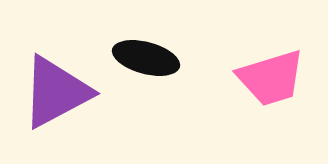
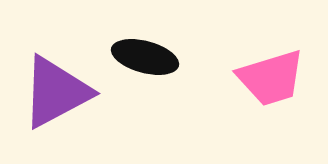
black ellipse: moved 1 px left, 1 px up
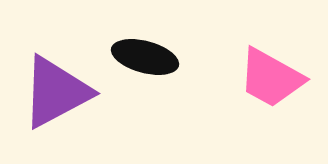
pink trapezoid: rotated 46 degrees clockwise
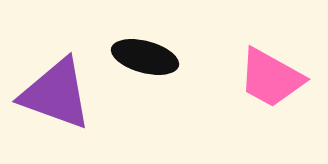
purple triangle: moved 2 px down; rotated 48 degrees clockwise
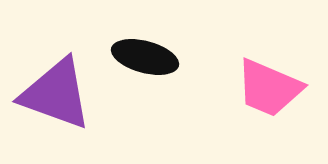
pink trapezoid: moved 2 px left, 10 px down; rotated 6 degrees counterclockwise
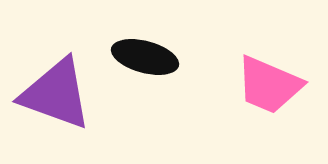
pink trapezoid: moved 3 px up
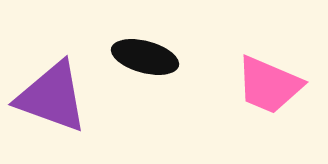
purple triangle: moved 4 px left, 3 px down
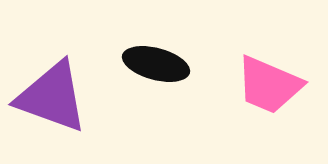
black ellipse: moved 11 px right, 7 px down
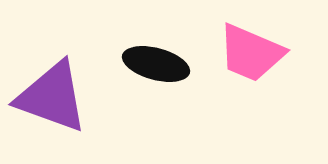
pink trapezoid: moved 18 px left, 32 px up
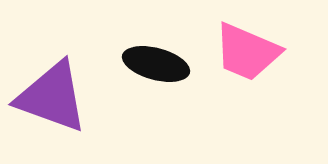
pink trapezoid: moved 4 px left, 1 px up
